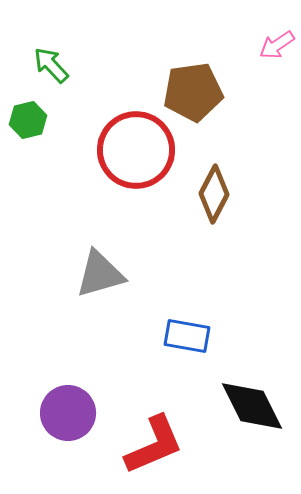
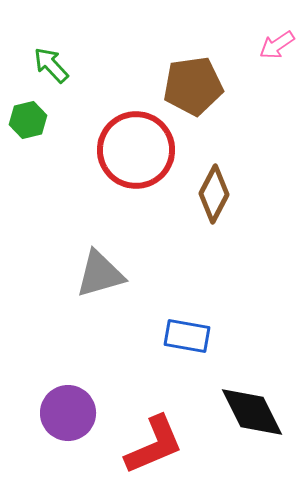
brown pentagon: moved 6 px up
black diamond: moved 6 px down
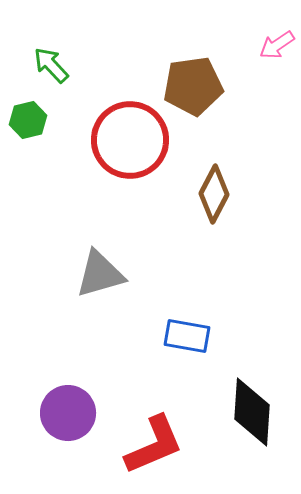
red circle: moved 6 px left, 10 px up
black diamond: rotated 30 degrees clockwise
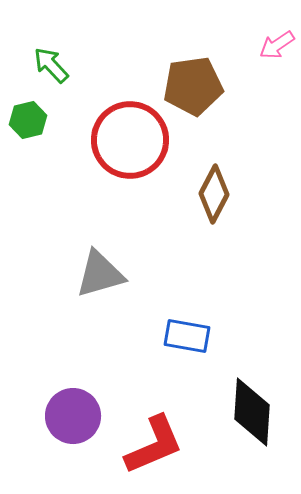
purple circle: moved 5 px right, 3 px down
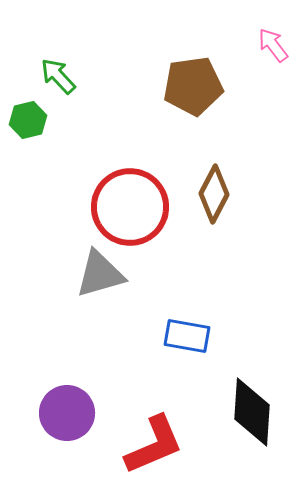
pink arrow: moved 4 px left; rotated 87 degrees clockwise
green arrow: moved 7 px right, 11 px down
red circle: moved 67 px down
purple circle: moved 6 px left, 3 px up
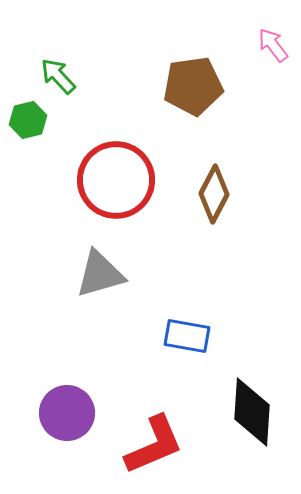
red circle: moved 14 px left, 27 px up
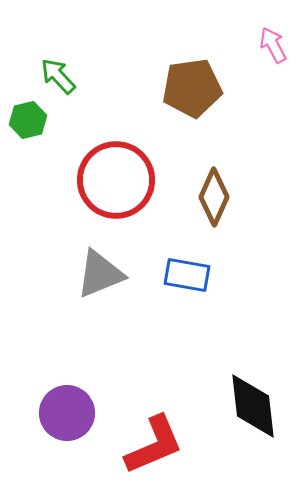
pink arrow: rotated 9 degrees clockwise
brown pentagon: moved 1 px left, 2 px down
brown diamond: moved 3 px down; rotated 4 degrees counterclockwise
gray triangle: rotated 6 degrees counterclockwise
blue rectangle: moved 61 px up
black diamond: moved 1 px right, 6 px up; rotated 10 degrees counterclockwise
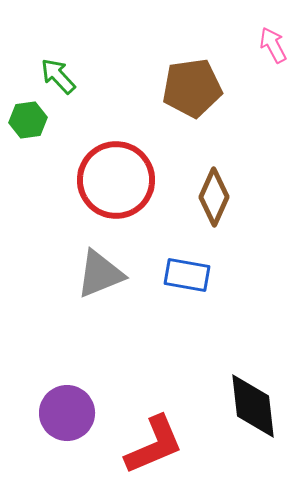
green hexagon: rotated 6 degrees clockwise
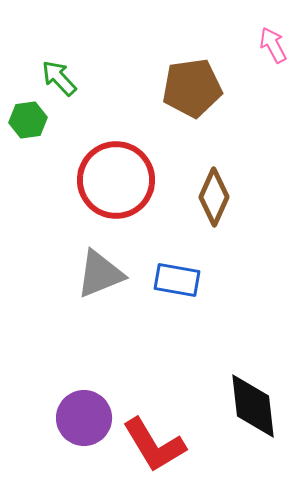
green arrow: moved 1 px right, 2 px down
blue rectangle: moved 10 px left, 5 px down
purple circle: moved 17 px right, 5 px down
red L-shape: rotated 82 degrees clockwise
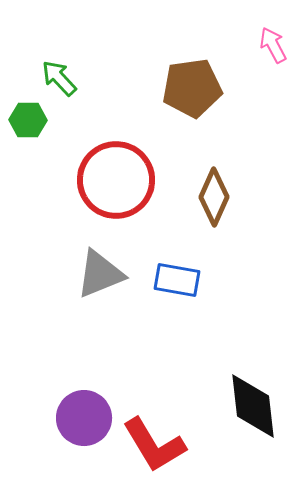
green hexagon: rotated 9 degrees clockwise
